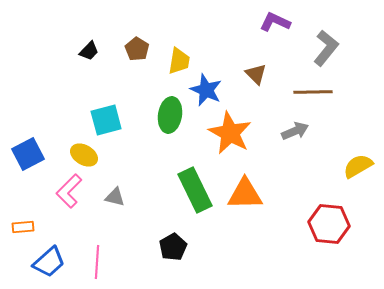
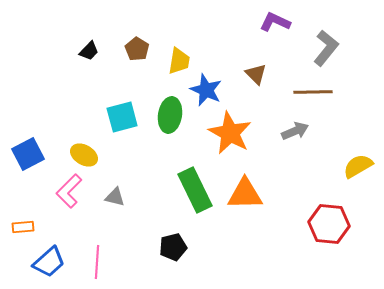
cyan square: moved 16 px right, 3 px up
black pentagon: rotated 16 degrees clockwise
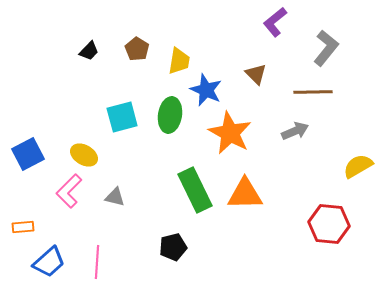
purple L-shape: rotated 64 degrees counterclockwise
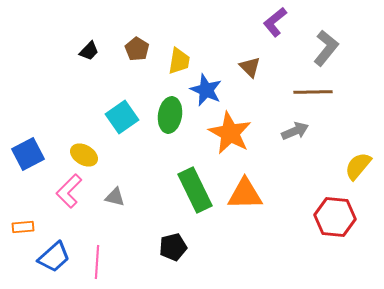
brown triangle: moved 6 px left, 7 px up
cyan square: rotated 20 degrees counterclockwise
yellow semicircle: rotated 20 degrees counterclockwise
red hexagon: moved 6 px right, 7 px up
blue trapezoid: moved 5 px right, 5 px up
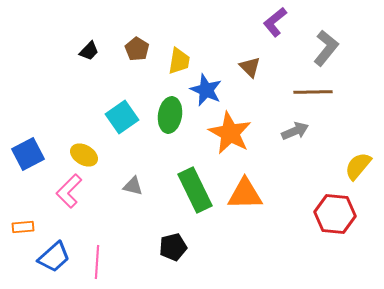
gray triangle: moved 18 px right, 11 px up
red hexagon: moved 3 px up
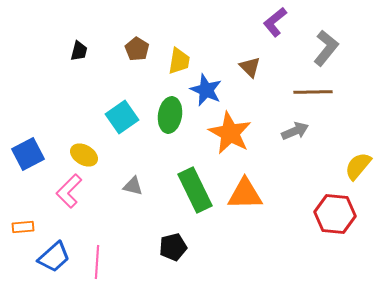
black trapezoid: moved 10 px left; rotated 30 degrees counterclockwise
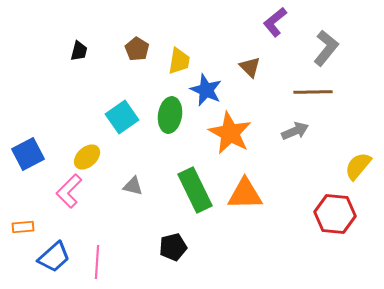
yellow ellipse: moved 3 px right, 2 px down; rotated 72 degrees counterclockwise
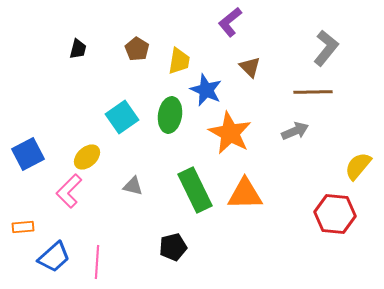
purple L-shape: moved 45 px left
black trapezoid: moved 1 px left, 2 px up
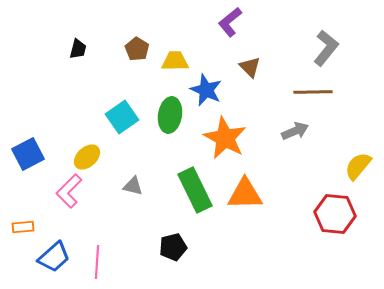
yellow trapezoid: moved 4 px left; rotated 100 degrees counterclockwise
orange star: moved 5 px left, 5 px down
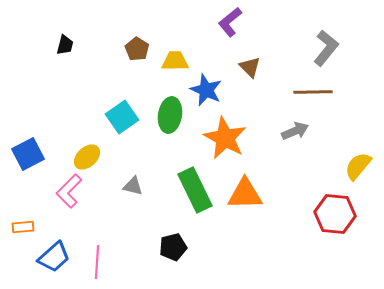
black trapezoid: moved 13 px left, 4 px up
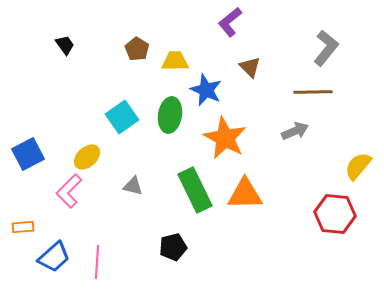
black trapezoid: rotated 50 degrees counterclockwise
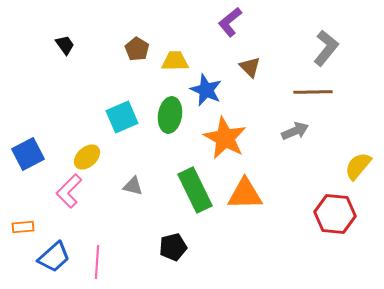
cyan square: rotated 12 degrees clockwise
